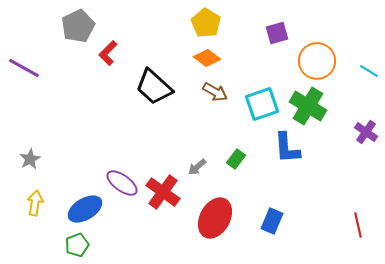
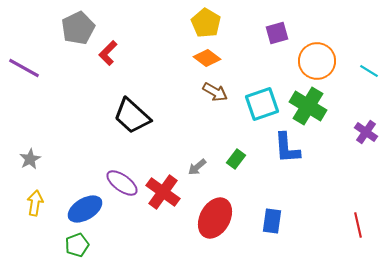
gray pentagon: moved 2 px down
black trapezoid: moved 22 px left, 29 px down
blue rectangle: rotated 15 degrees counterclockwise
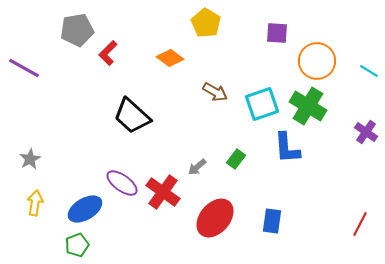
gray pentagon: moved 1 px left, 2 px down; rotated 16 degrees clockwise
purple square: rotated 20 degrees clockwise
orange diamond: moved 37 px left
red ellipse: rotated 12 degrees clockwise
red line: moved 2 px right, 1 px up; rotated 40 degrees clockwise
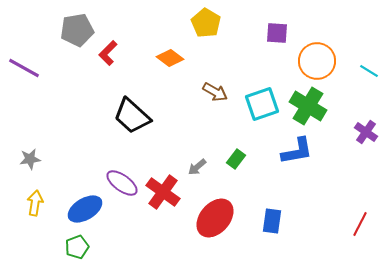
blue L-shape: moved 10 px right, 3 px down; rotated 96 degrees counterclockwise
gray star: rotated 20 degrees clockwise
green pentagon: moved 2 px down
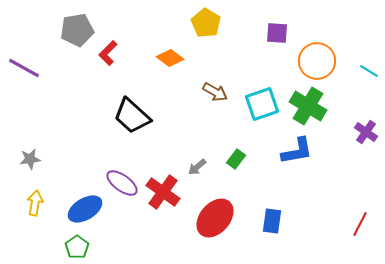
green pentagon: rotated 15 degrees counterclockwise
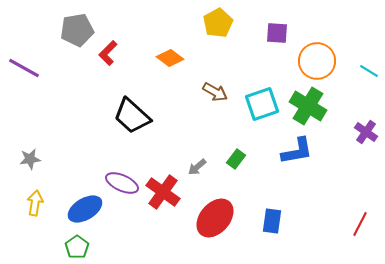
yellow pentagon: moved 12 px right; rotated 12 degrees clockwise
purple ellipse: rotated 12 degrees counterclockwise
